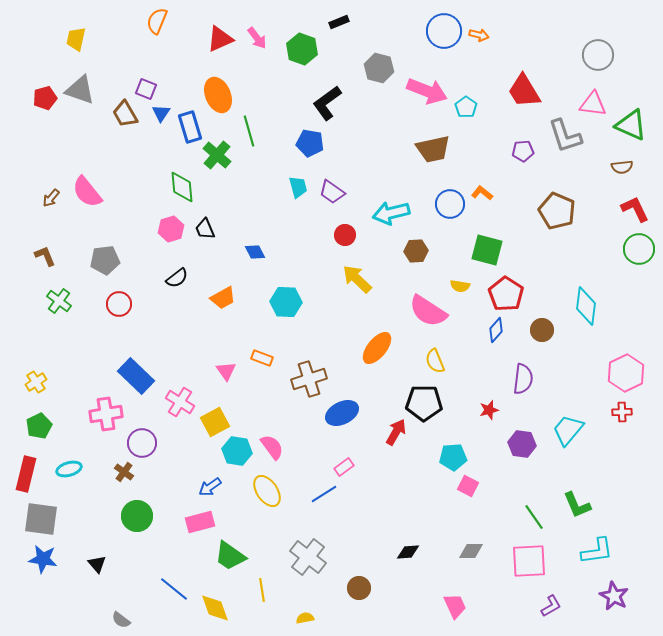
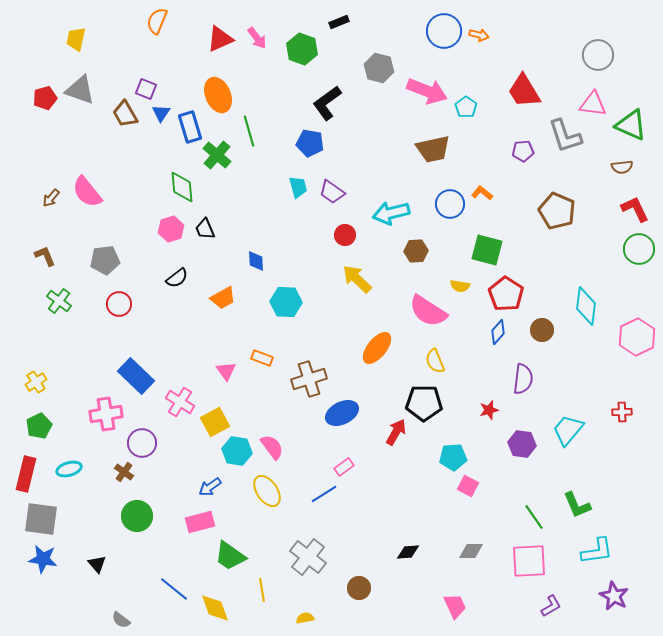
blue diamond at (255, 252): moved 1 px right, 9 px down; rotated 25 degrees clockwise
blue diamond at (496, 330): moved 2 px right, 2 px down
pink hexagon at (626, 373): moved 11 px right, 36 px up
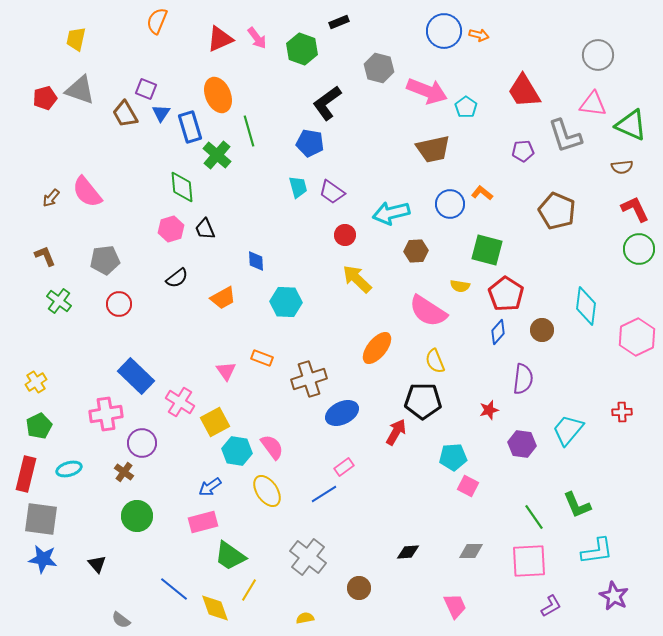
black pentagon at (424, 403): moved 1 px left, 2 px up
pink rectangle at (200, 522): moved 3 px right
yellow line at (262, 590): moved 13 px left; rotated 40 degrees clockwise
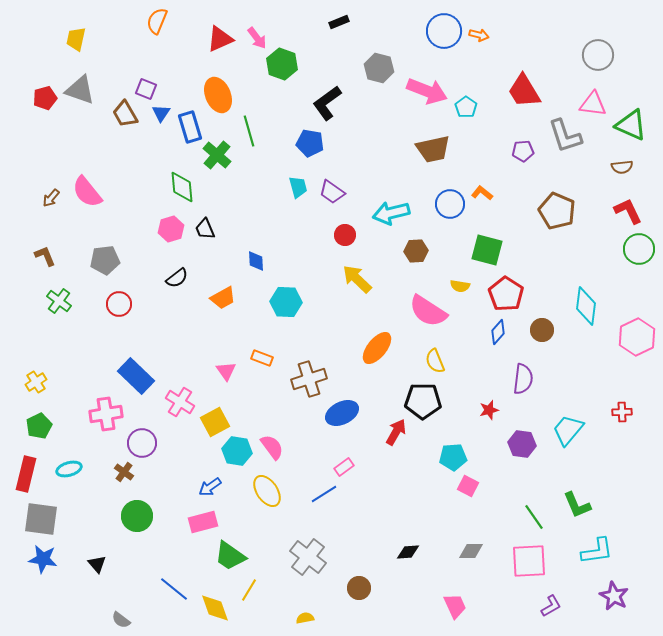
green hexagon at (302, 49): moved 20 px left, 15 px down
red L-shape at (635, 209): moved 7 px left, 2 px down
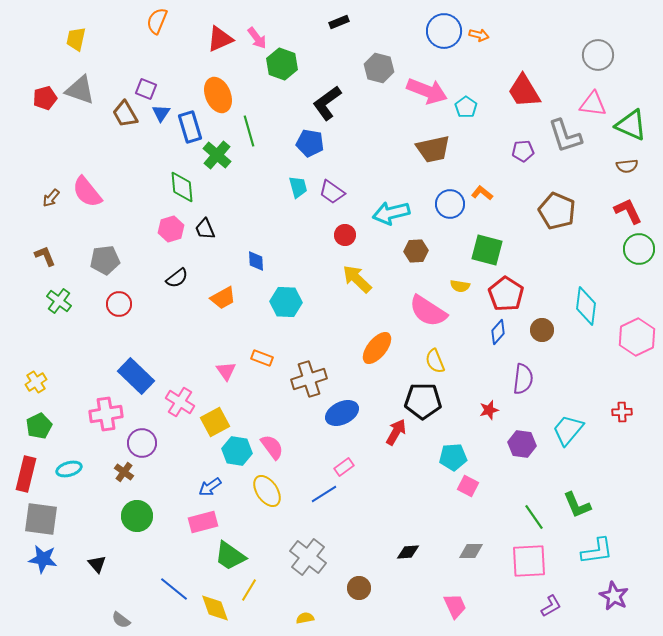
brown semicircle at (622, 167): moved 5 px right, 1 px up
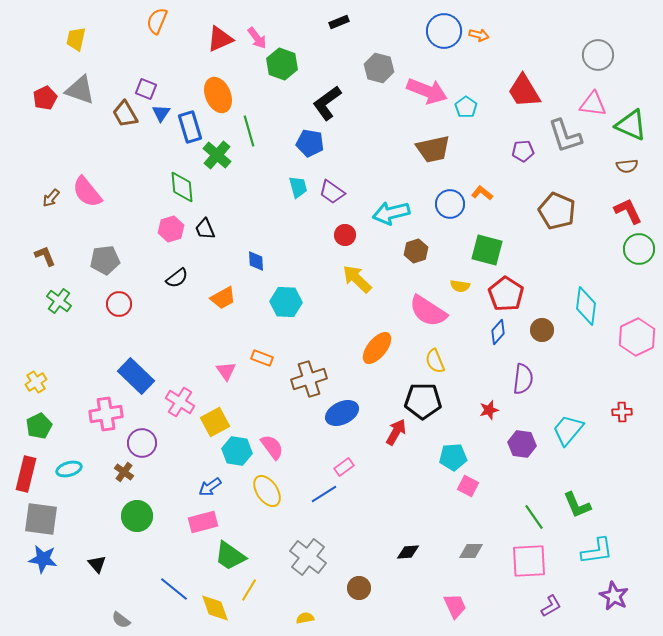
red pentagon at (45, 98): rotated 10 degrees counterclockwise
brown hexagon at (416, 251): rotated 15 degrees counterclockwise
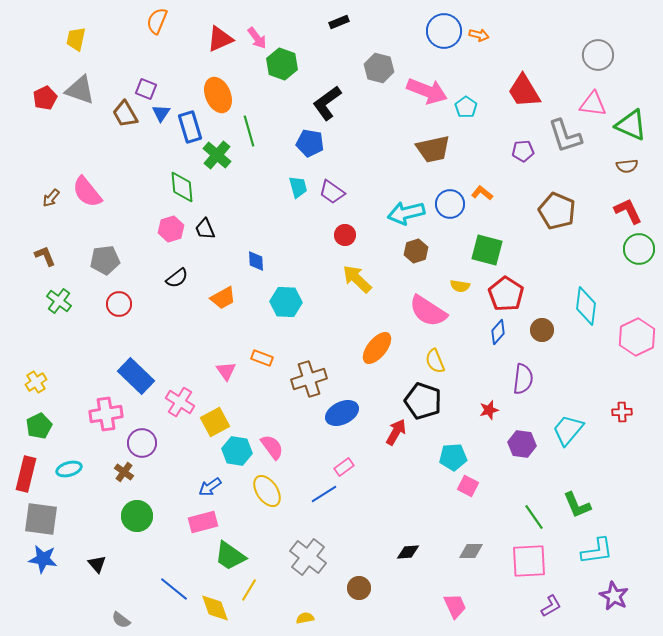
cyan arrow at (391, 213): moved 15 px right
black pentagon at (423, 401): rotated 18 degrees clockwise
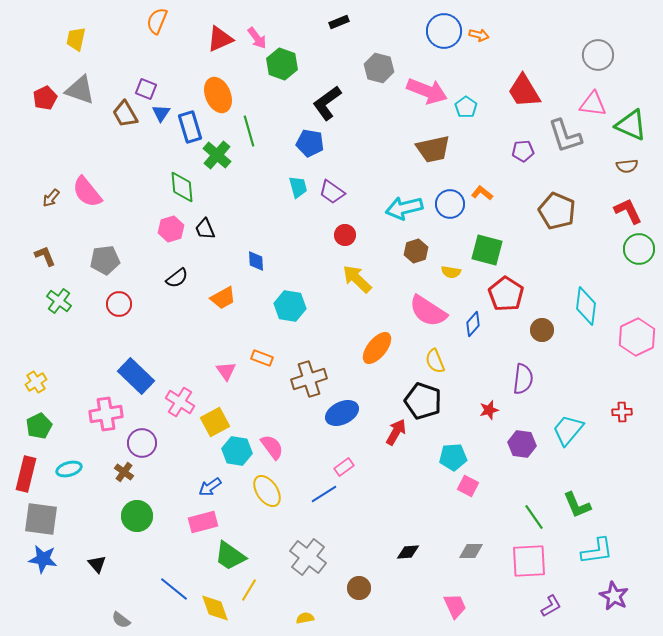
cyan arrow at (406, 213): moved 2 px left, 5 px up
yellow semicircle at (460, 286): moved 9 px left, 14 px up
cyan hexagon at (286, 302): moved 4 px right, 4 px down; rotated 8 degrees clockwise
blue diamond at (498, 332): moved 25 px left, 8 px up
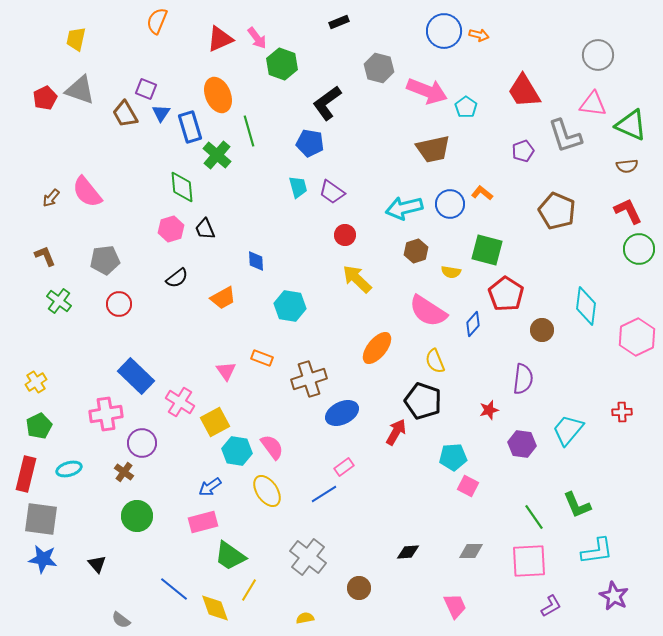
purple pentagon at (523, 151): rotated 15 degrees counterclockwise
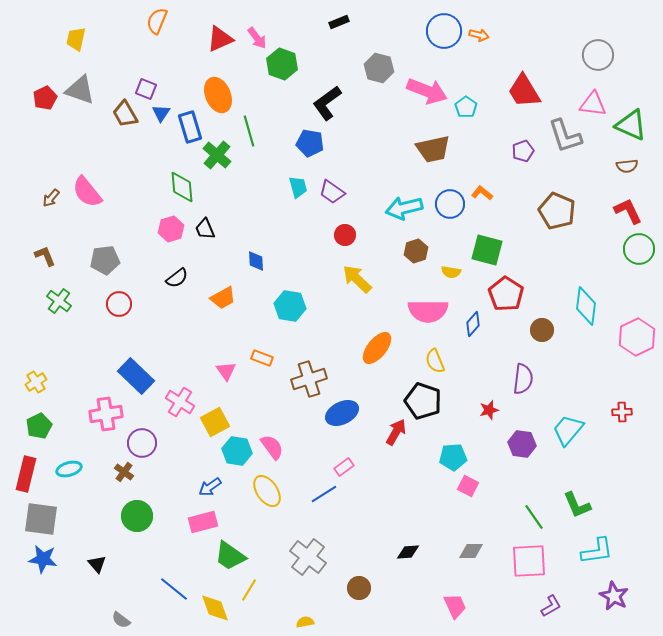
pink semicircle at (428, 311): rotated 33 degrees counterclockwise
yellow semicircle at (305, 618): moved 4 px down
